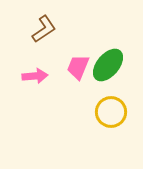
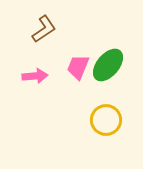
yellow circle: moved 5 px left, 8 px down
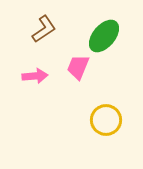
green ellipse: moved 4 px left, 29 px up
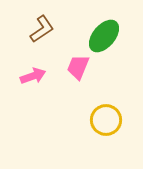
brown L-shape: moved 2 px left
pink arrow: moved 2 px left; rotated 15 degrees counterclockwise
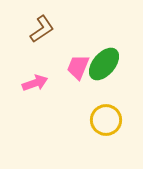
green ellipse: moved 28 px down
pink arrow: moved 2 px right, 7 px down
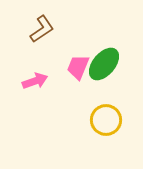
pink arrow: moved 2 px up
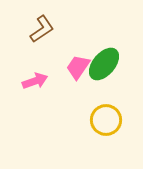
pink trapezoid: rotated 12 degrees clockwise
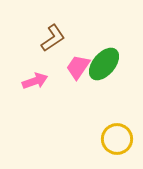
brown L-shape: moved 11 px right, 9 px down
yellow circle: moved 11 px right, 19 px down
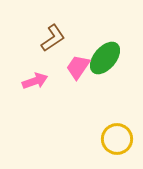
green ellipse: moved 1 px right, 6 px up
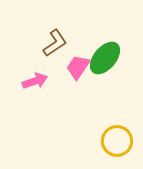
brown L-shape: moved 2 px right, 5 px down
yellow circle: moved 2 px down
